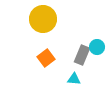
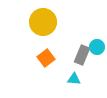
yellow circle: moved 3 px down
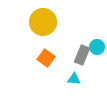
orange square: rotated 18 degrees counterclockwise
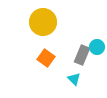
cyan triangle: rotated 40 degrees clockwise
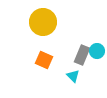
cyan circle: moved 4 px down
orange square: moved 2 px left, 2 px down; rotated 12 degrees counterclockwise
cyan triangle: moved 1 px left, 3 px up
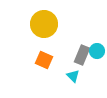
yellow circle: moved 1 px right, 2 px down
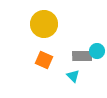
gray rectangle: moved 1 px down; rotated 66 degrees clockwise
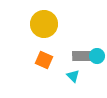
cyan circle: moved 5 px down
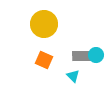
cyan circle: moved 1 px left, 1 px up
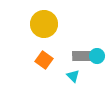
cyan circle: moved 1 px right, 1 px down
orange square: rotated 12 degrees clockwise
